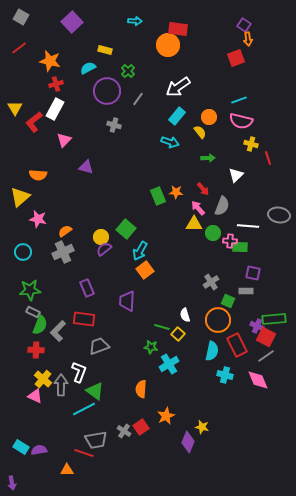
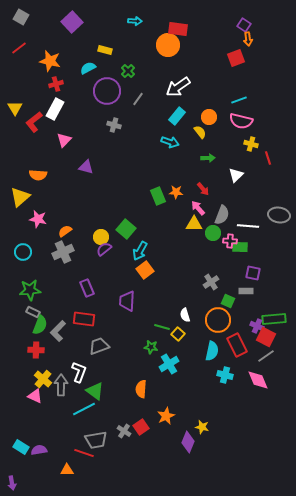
gray semicircle at (222, 206): moved 9 px down
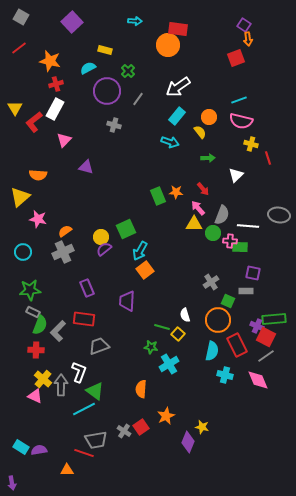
green square at (126, 229): rotated 24 degrees clockwise
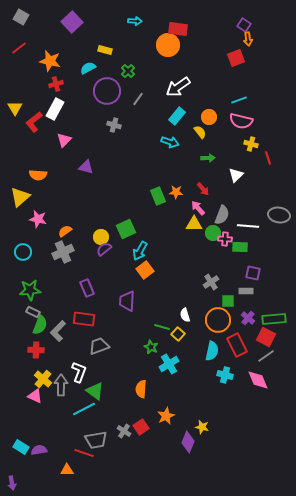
pink cross at (230, 241): moved 5 px left, 2 px up
green square at (228, 301): rotated 24 degrees counterclockwise
purple cross at (257, 326): moved 9 px left, 8 px up; rotated 16 degrees clockwise
green star at (151, 347): rotated 16 degrees clockwise
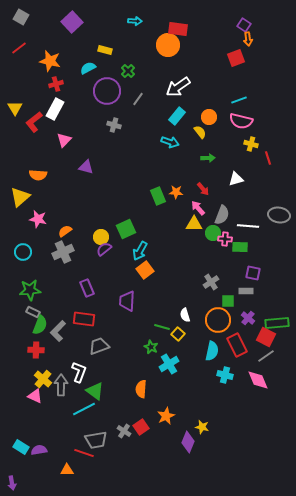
white triangle at (236, 175): moved 4 px down; rotated 28 degrees clockwise
green rectangle at (274, 319): moved 3 px right, 4 px down
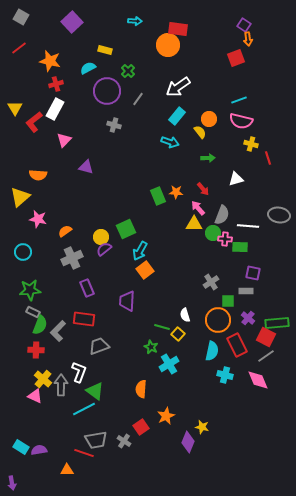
orange circle at (209, 117): moved 2 px down
gray cross at (63, 252): moved 9 px right, 6 px down
gray cross at (124, 431): moved 10 px down
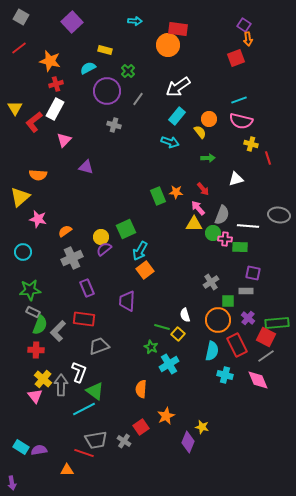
pink triangle at (35, 396): rotated 28 degrees clockwise
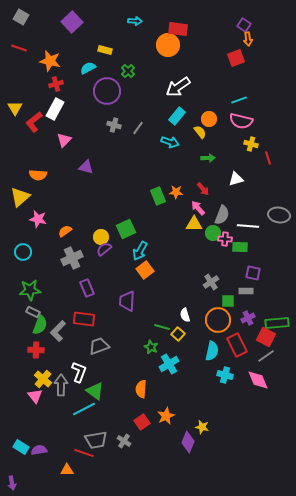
red line at (19, 48): rotated 56 degrees clockwise
gray line at (138, 99): moved 29 px down
purple cross at (248, 318): rotated 24 degrees clockwise
red square at (141, 427): moved 1 px right, 5 px up
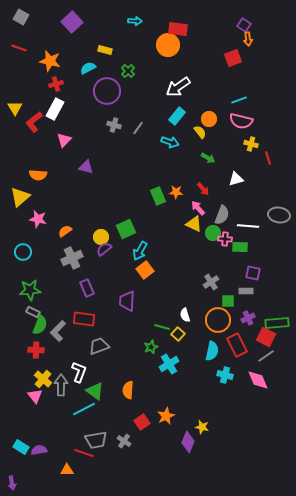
red square at (236, 58): moved 3 px left
green arrow at (208, 158): rotated 32 degrees clockwise
yellow triangle at (194, 224): rotated 24 degrees clockwise
green star at (151, 347): rotated 24 degrees clockwise
orange semicircle at (141, 389): moved 13 px left, 1 px down
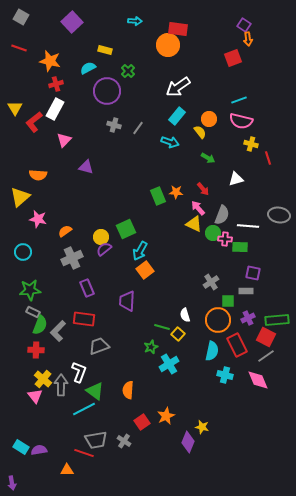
green rectangle at (277, 323): moved 3 px up
